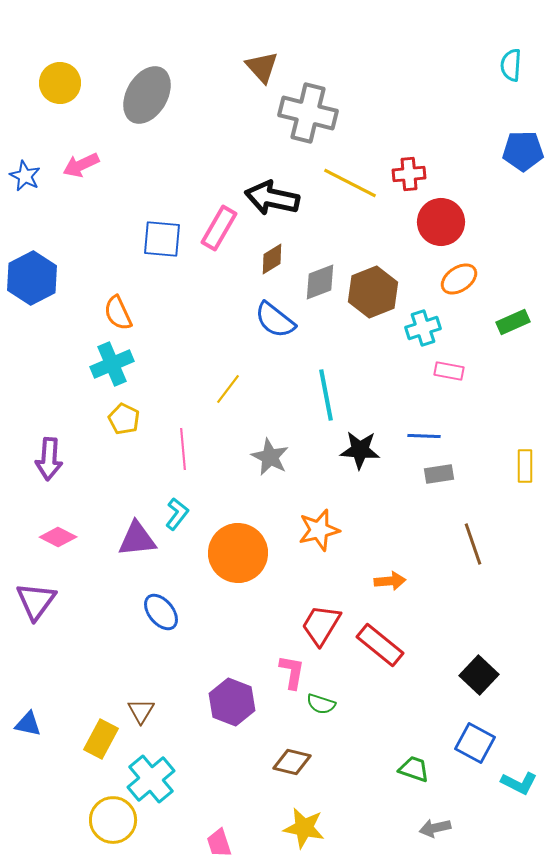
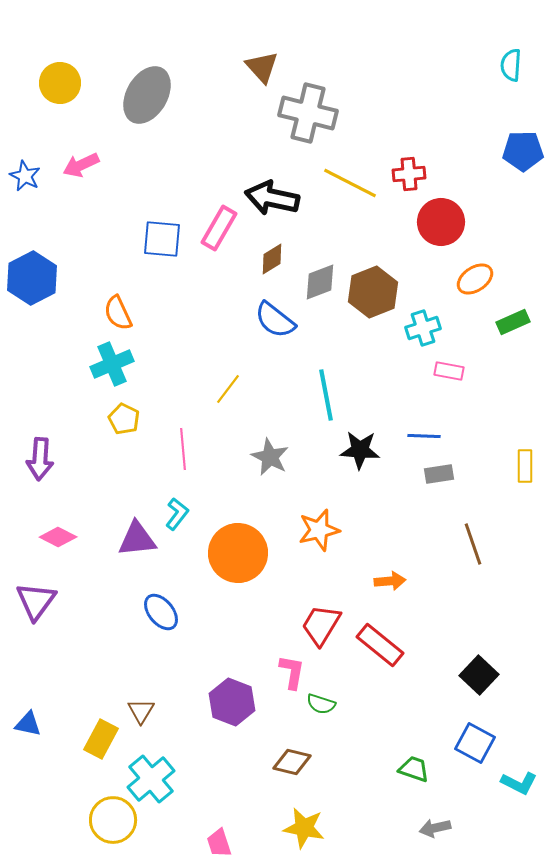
orange ellipse at (459, 279): moved 16 px right
purple arrow at (49, 459): moved 9 px left
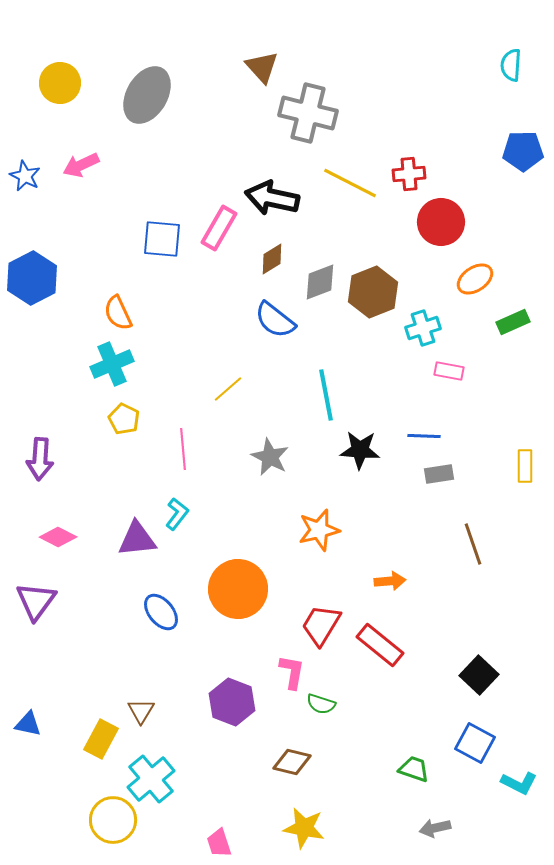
yellow line at (228, 389): rotated 12 degrees clockwise
orange circle at (238, 553): moved 36 px down
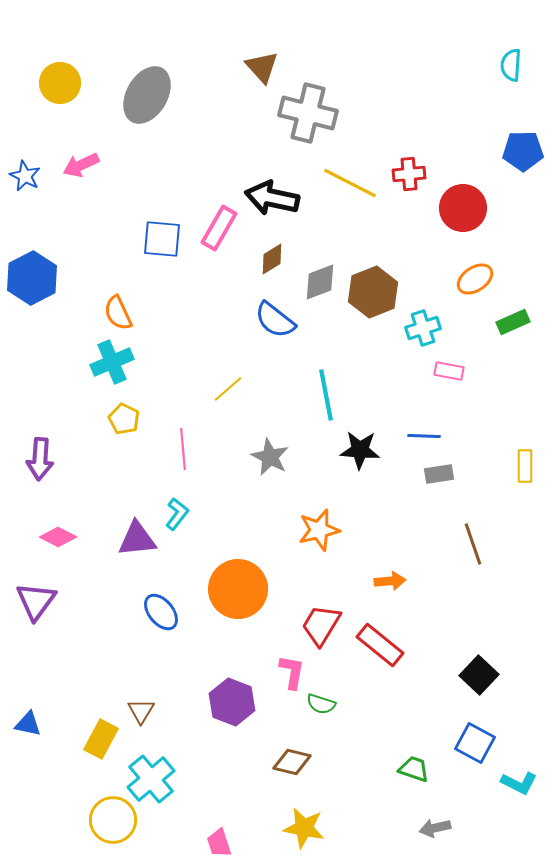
red circle at (441, 222): moved 22 px right, 14 px up
cyan cross at (112, 364): moved 2 px up
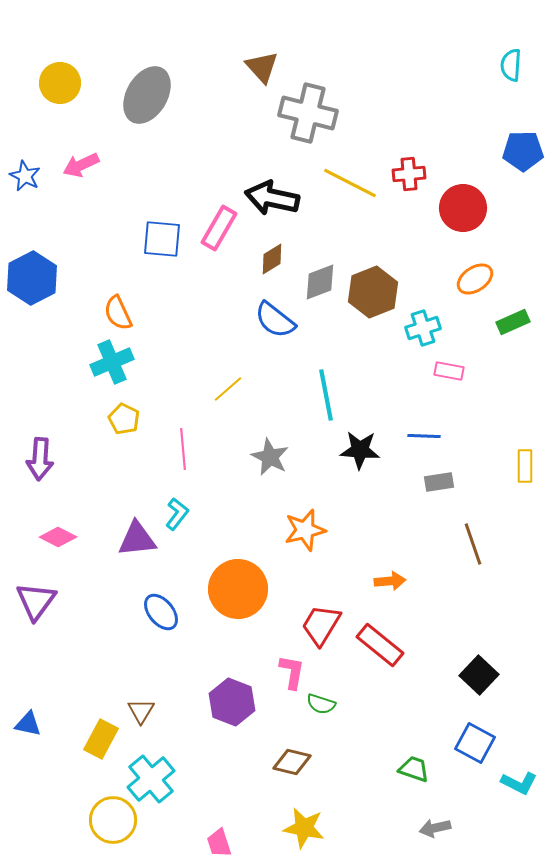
gray rectangle at (439, 474): moved 8 px down
orange star at (319, 530): moved 14 px left
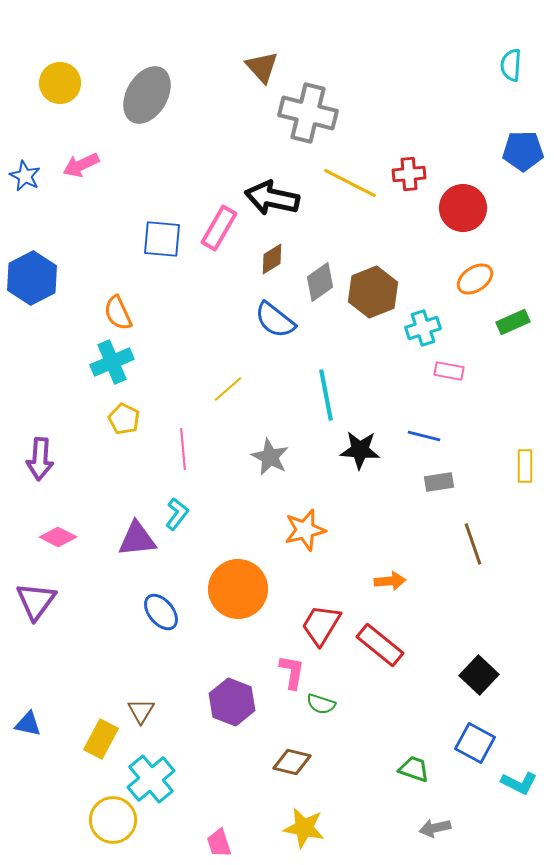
gray diamond at (320, 282): rotated 15 degrees counterclockwise
blue line at (424, 436): rotated 12 degrees clockwise
